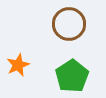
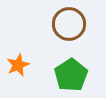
green pentagon: moved 1 px left, 1 px up
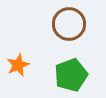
green pentagon: rotated 12 degrees clockwise
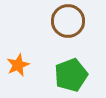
brown circle: moved 1 px left, 3 px up
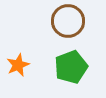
green pentagon: moved 8 px up
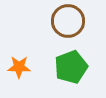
orange star: moved 1 px right, 2 px down; rotated 25 degrees clockwise
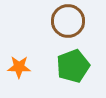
green pentagon: moved 2 px right, 1 px up
